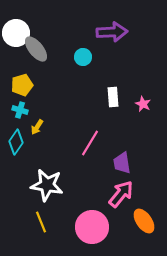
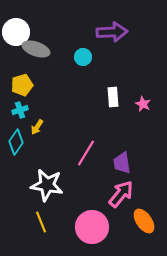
white circle: moved 1 px up
gray ellipse: rotated 32 degrees counterclockwise
cyan cross: rotated 35 degrees counterclockwise
pink line: moved 4 px left, 10 px down
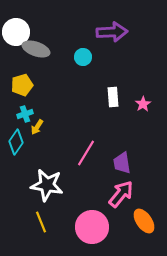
pink star: rotated 14 degrees clockwise
cyan cross: moved 5 px right, 4 px down
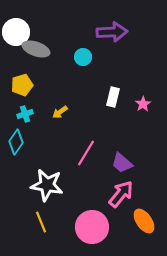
white rectangle: rotated 18 degrees clockwise
yellow arrow: moved 23 px right, 15 px up; rotated 21 degrees clockwise
purple trapezoid: rotated 40 degrees counterclockwise
